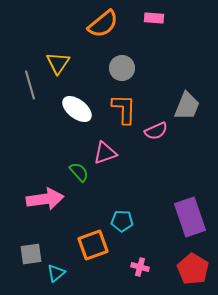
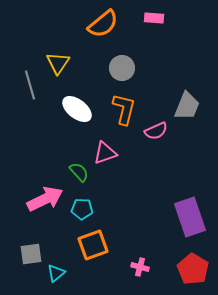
orange L-shape: rotated 12 degrees clockwise
pink arrow: rotated 18 degrees counterclockwise
cyan pentagon: moved 40 px left, 12 px up
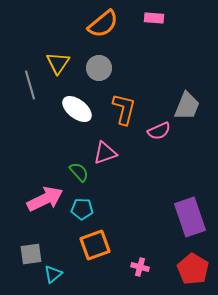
gray circle: moved 23 px left
pink semicircle: moved 3 px right
orange square: moved 2 px right
cyan triangle: moved 3 px left, 1 px down
